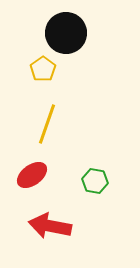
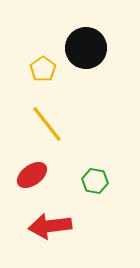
black circle: moved 20 px right, 15 px down
yellow line: rotated 57 degrees counterclockwise
red arrow: rotated 18 degrees counterclockwise
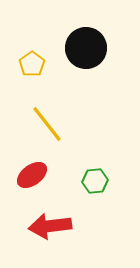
yellow pentagon: moved 11 px left, 5 px up
green hexagon: rotated 15 degrees counterclockwise
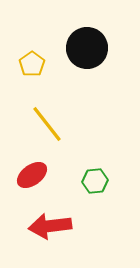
black circle: moved 1 px right
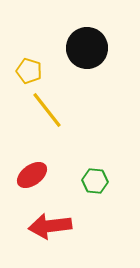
yellow pentagon: moved 3 px left, 7 px down; rotated 20 degrees counterclockwise
yellow line: moved 14 px up
green hexagon: rotated 10 degrees clockwise
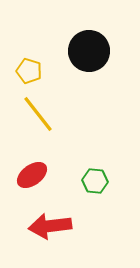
black circle: moved 2 px right, 3 px down
yellow line: moved 9 px left, 4 px down
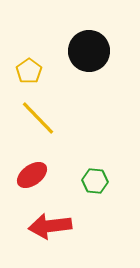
yellow pentagon: rotated 20 degrees clockwise
yellow line: moved 4 px down; rotated 6 degrees counterclockwise
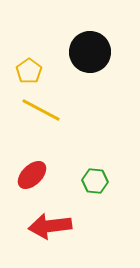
black circle: moved 1 px right, 1 px down
yellow line: moved 3 px right, 8 px up; rotated 18 degrees counterclockwise
red ellipse: rotated 8 degrees counterclockwise
